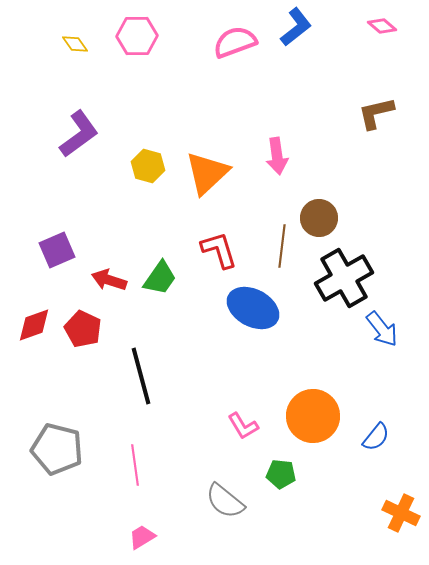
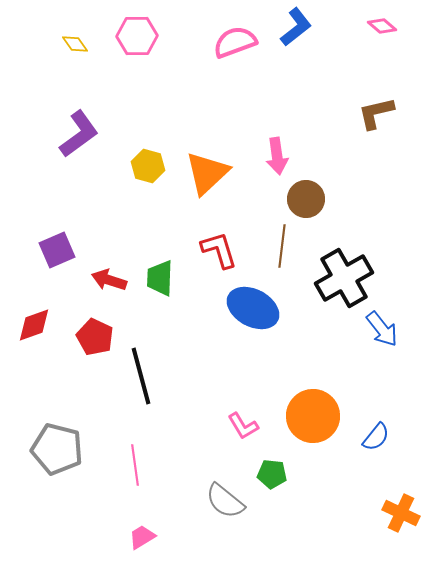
brown circle: moved 13 px left, 19 px up
green trapezoid: rotated 147 degrees clockwise
red pentagon: moved 12 px right, 8 px down
green pentagon: moved 9 px left
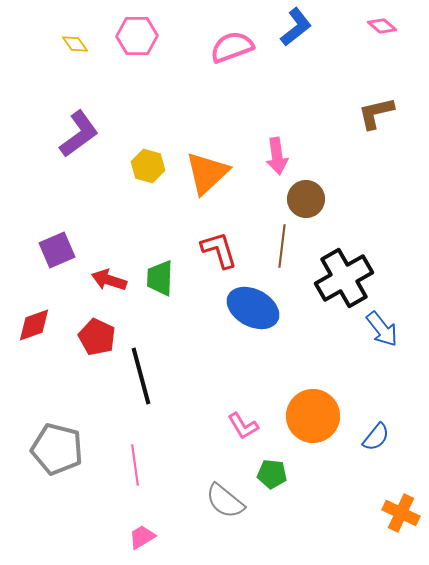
pink semicircle: moved 3 px left, 5 px down
red pentagon: moved 2 px right
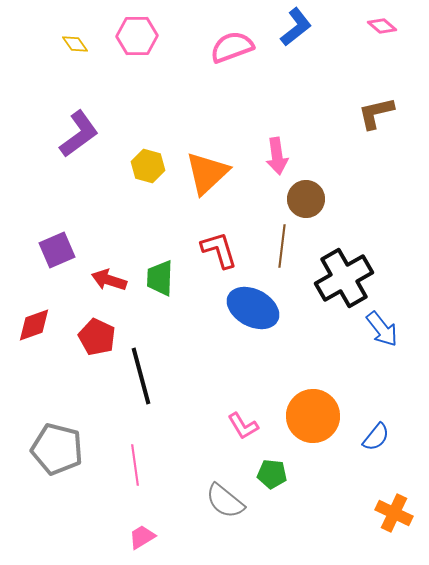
orange cross: moved 7 px left
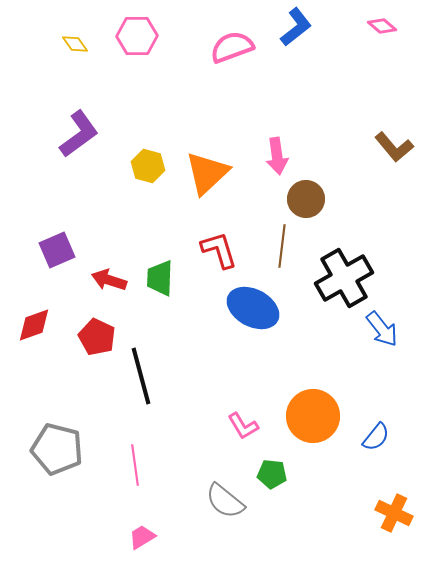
brown L-shape: moved 18 px right, 34 px down; rotated 117 degrees counterclockwise
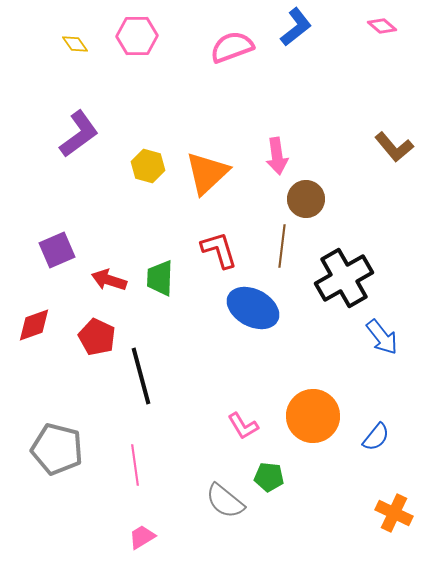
blue arrow: moved 8 px down
green pentagon: moved 3 px left, 3 px down
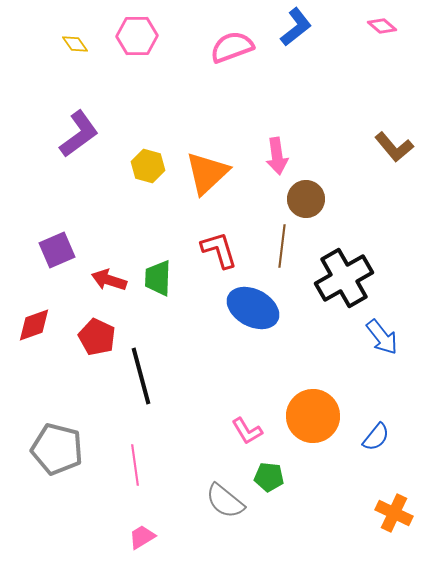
green trapezoid: moved 2 px left
pink L-shape: moved 4 px right, 5 px down
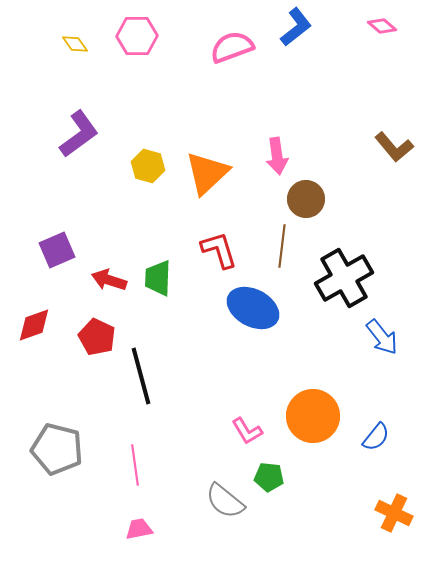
pink trapezoid: moved 3 px left, 8 px up; rotated 20 degrees clockwise
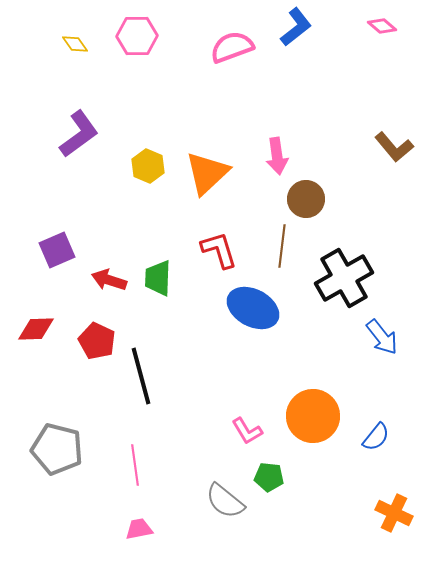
yellow hexagon: rotated 8 degrees clockwise
red diamond: moved 2 px right, 4 px down; rotated 18 degrees clockwise
red pentagon: moved 4 px down
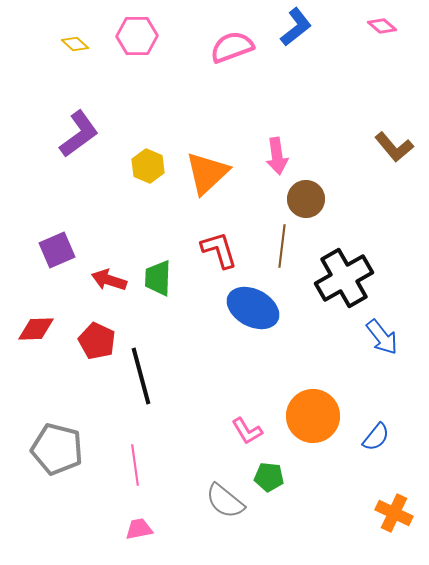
yellow diamond: rotated 12 degrees counterclockwise
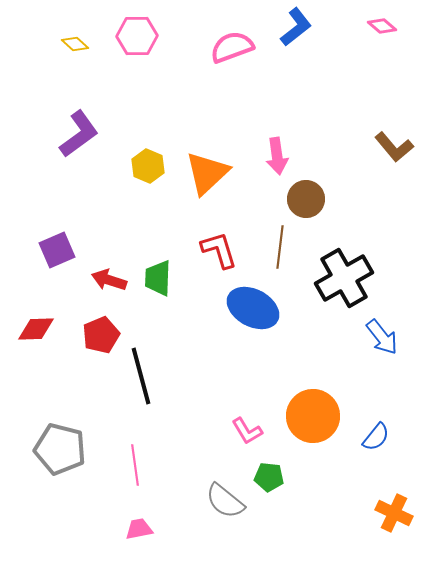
brown line: moved 2 px left, 1 px down
red pentagon: moved 4 px right, 6 px up; rotated 24 degrees clockwise
gray pentagon: moved 3 px right
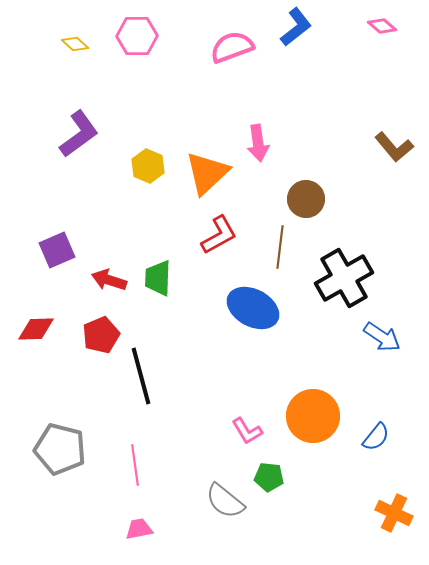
pink arrow: moved 19 px left, 13 px up
red L-shape: moved 15 px up; rotated 78 degrees clockwise
blue arrow: rotated 18 degrees counterclockwise
